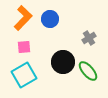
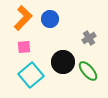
cyan square: moved 7 px right; rotated 10 degrees counterclockwise
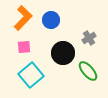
blue circle: moved 1 px right, 1 px down
black circle: moved 9 px up
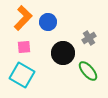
blue circle: moved 3 px left, 2 px down
cyan square: moved 9 px left; rotated 20 degrees counterclockwise
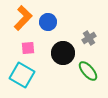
pink square: moved 4 px right, 1 px down
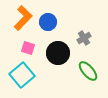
gray cross: moved 5 px left
pink square: rotated 24 degrees clockwise
black circle: moved 5 px left
cyan square: rotated 20 degrees clockwise
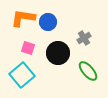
orange L-shape: rotated 125 degrees counterclockwise
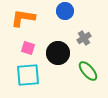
blue circle: moved 17 px right, 11 px up
cyan square: moved 6 px right; rotated 35 degrees clockwise
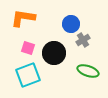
blue circle: moved 6 px right, 13 px down
gray cross: moved 1 px left, 2 px down
black circle: moved 4 px left
green ellipse: rotated 30 degrees counterclockwise
cyan square: rotated 15 degrees counterclockwise
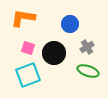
blue circle: moved 1 px left
gray cross: moved 4 px right, 7 px down
